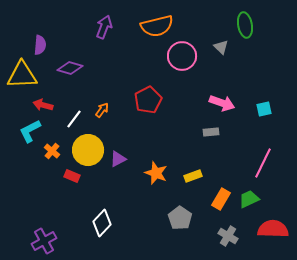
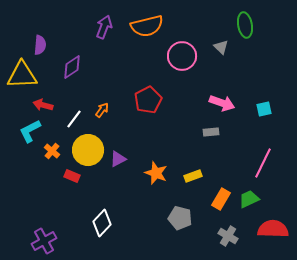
orange semicircle: moved 10 px left
purple diamond: moved 2 px right, 1 px up; rotated 50 degrees counterclockwise
gray pentagon: rotated 20 degrees counterclockwise
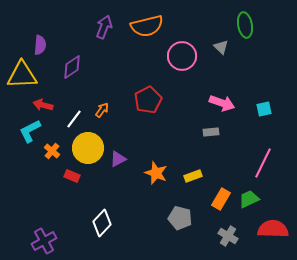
yellow circle: moved 2 px up
